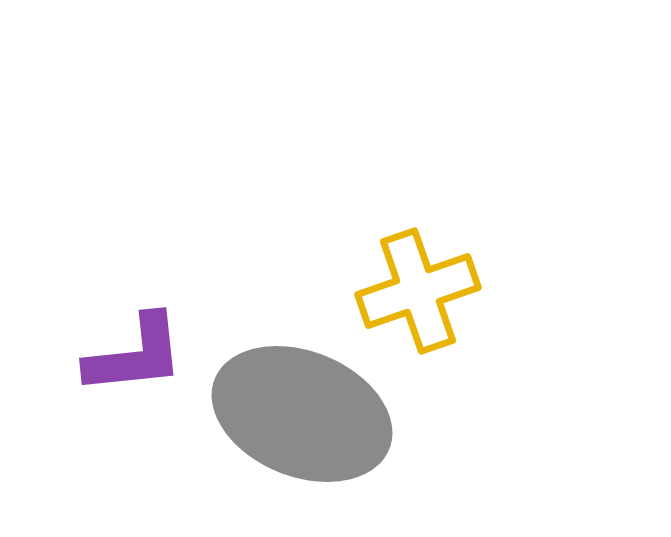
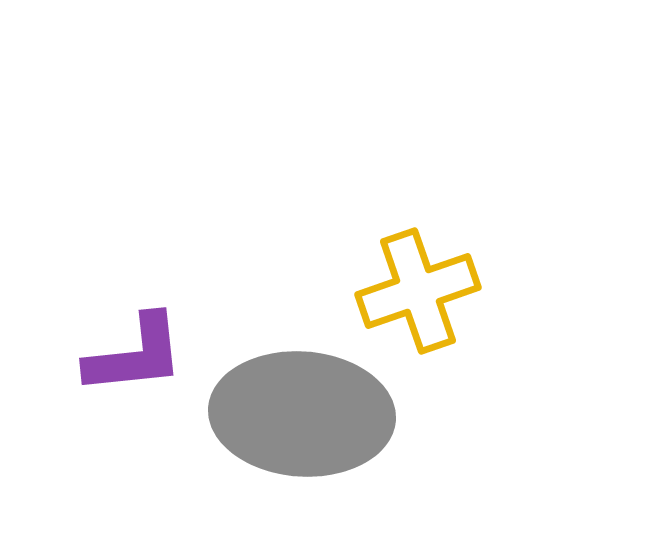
gray ellipse: rotated 18 degrees counterclockwise
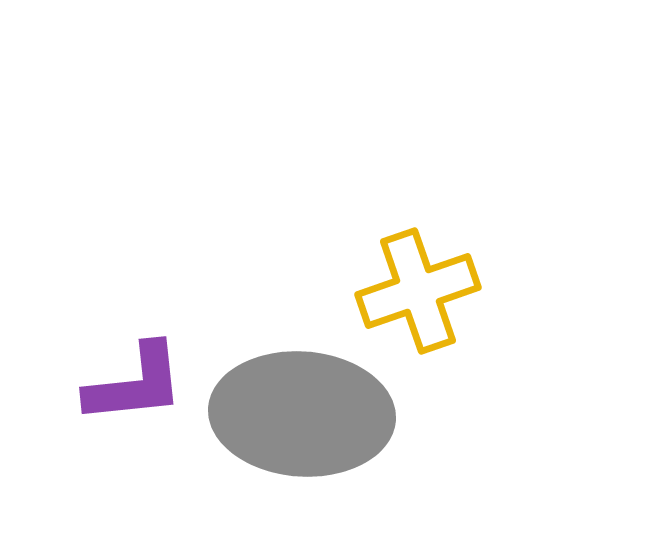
purple L-shape: moved 29 px down
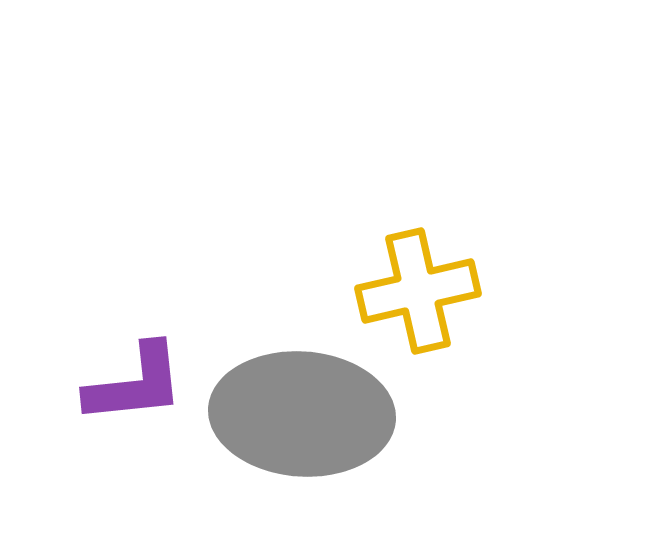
yellow cross: rotated 6 degrees clockwise
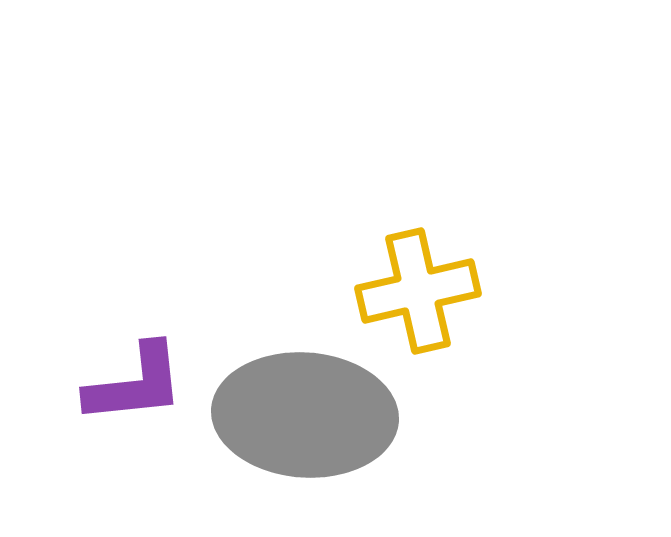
gray ellipse: moved 3 px right, 1 px down
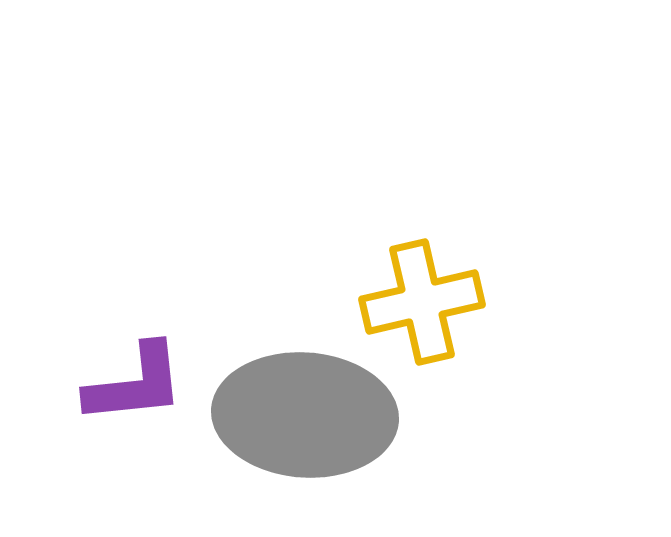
yellow cross: moved 4 px right, 11 px down
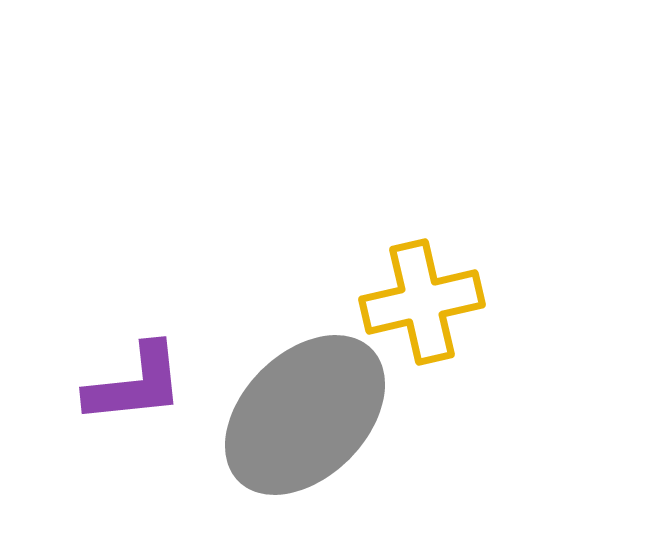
gray ellipse: rotated 49 degrees counterclockwise
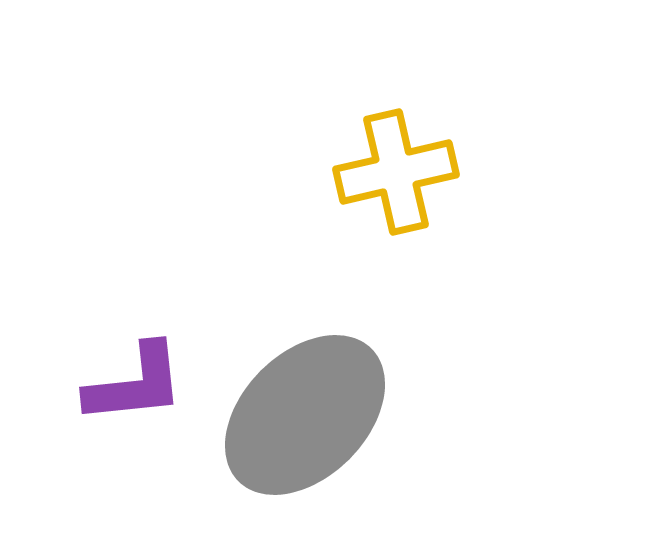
yellow cross: moved 26 px left, 130 px up
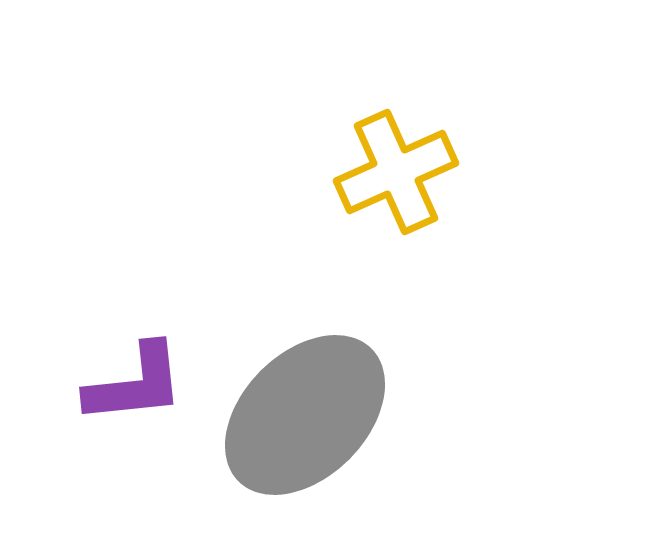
yellow cross: rotated 11 degrees counterclockwise
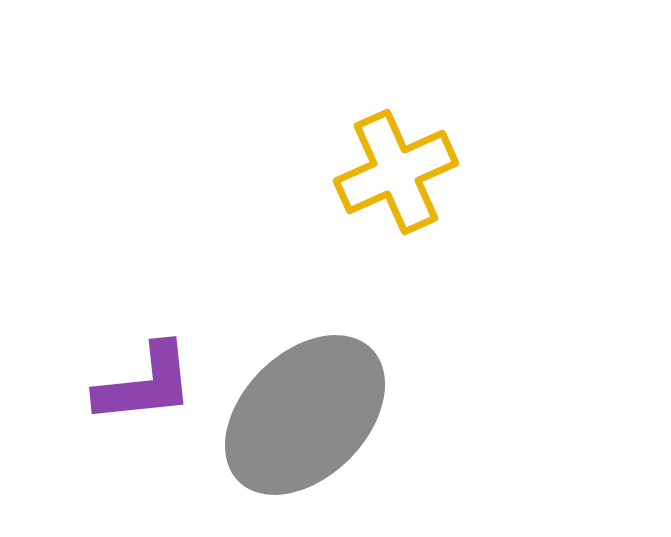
purple L-shape: moved 10 px right
